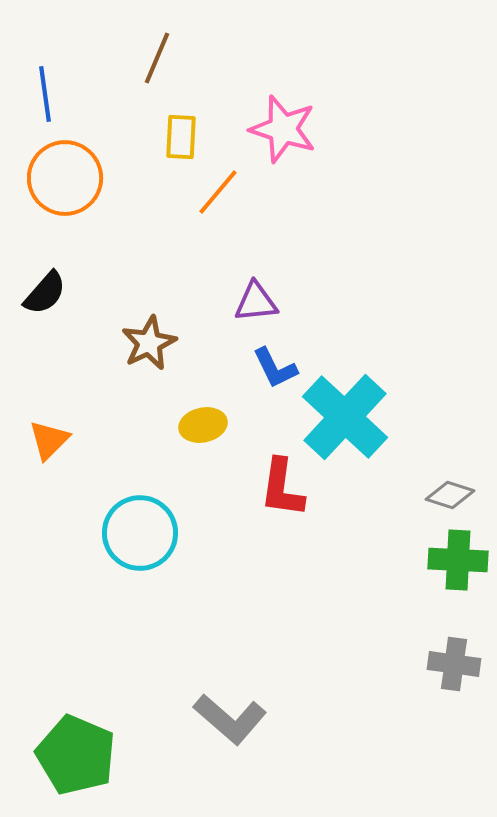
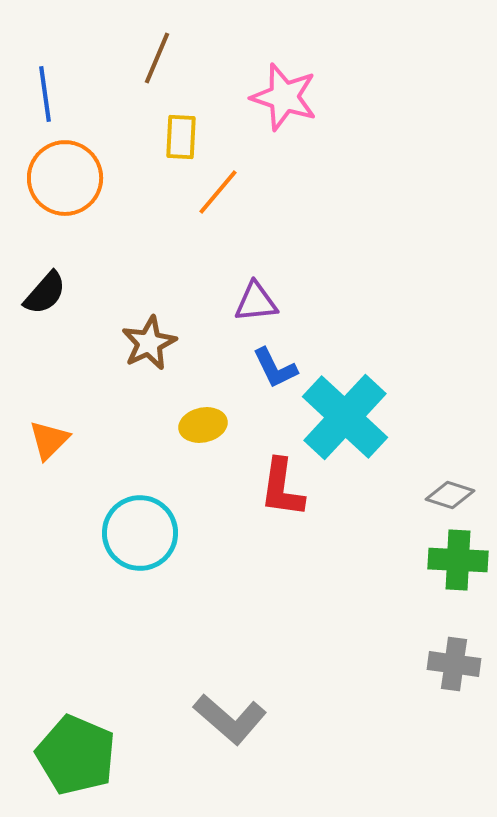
pink star: moved 1 px right, 32 px up
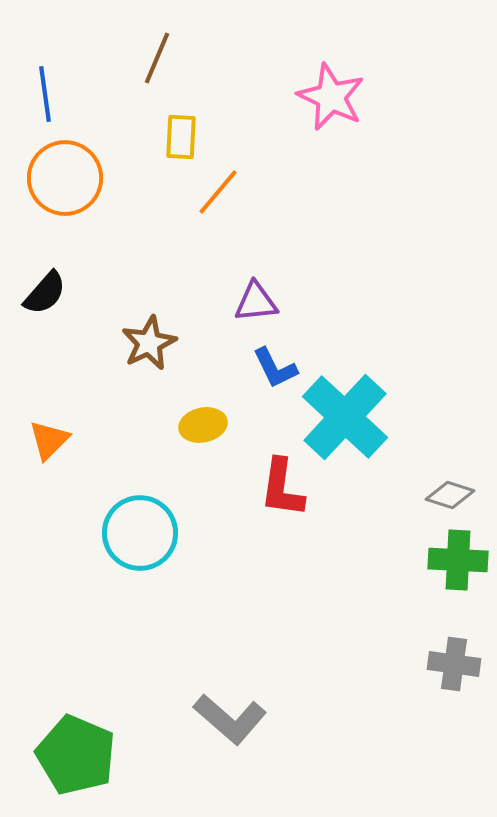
pink star: moved 47 px right; rotated 8 degrees clockwise
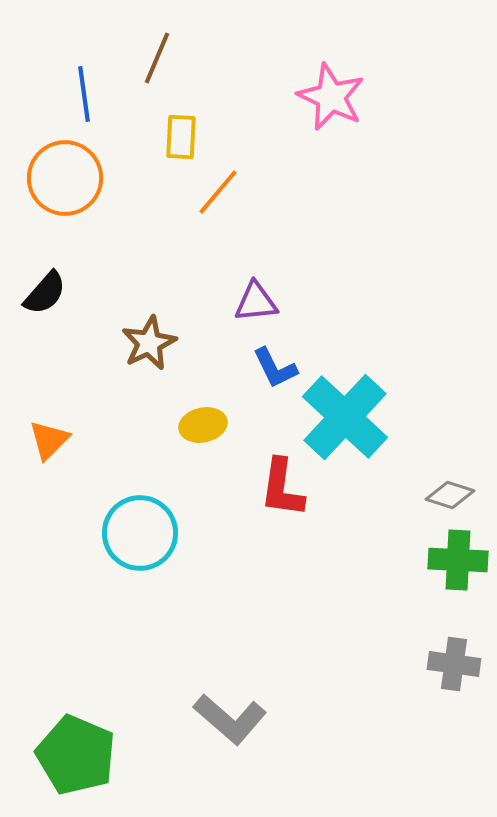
blue line: moved 39 px right
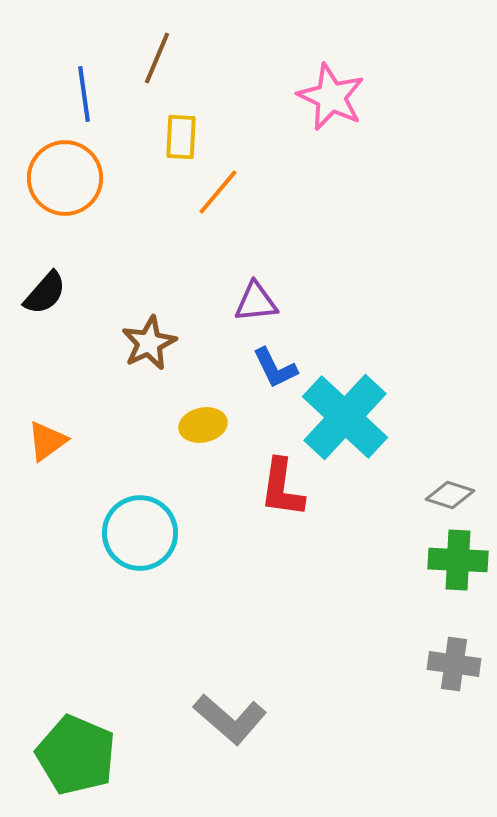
orange triangle: moved 2 px left, 1 px down; rotated 9 degrees clockwise
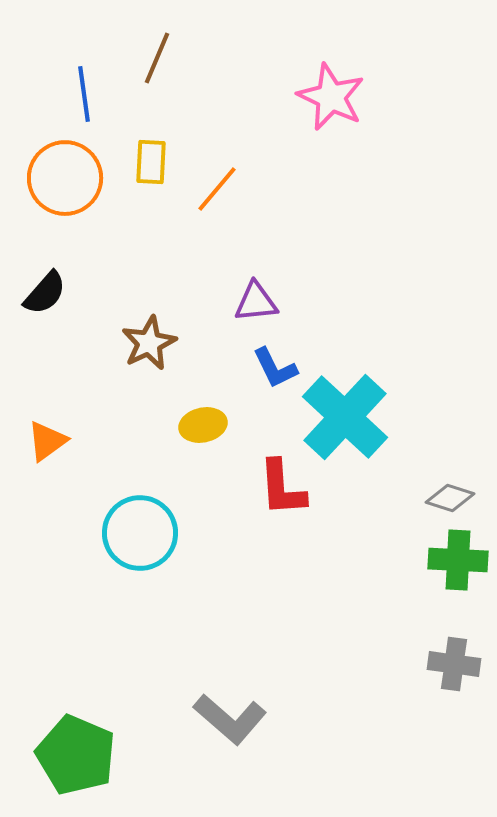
yellow rectangle: moved 30 px left, 25 px down
orange line: moved 1 px left, 3 px up
red L-shape: rotated 12 degrees counterclockwise
gray diamond: moved 3 px down
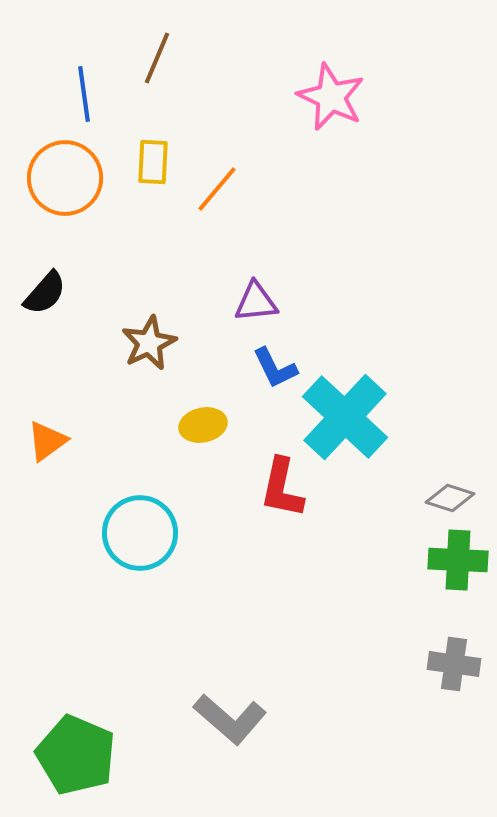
yellow rectangle: moved 2 px right
red L-shape: rotated 16 degrees clockwise
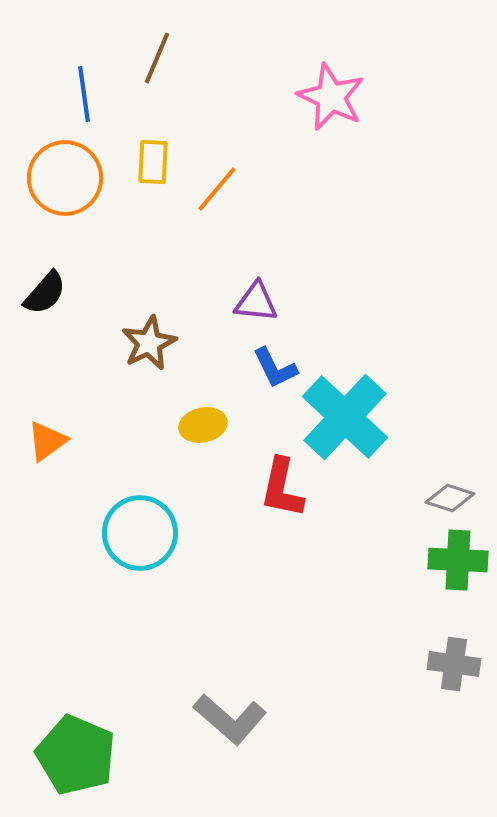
purple triangle: rotated 12 degrees clockwise
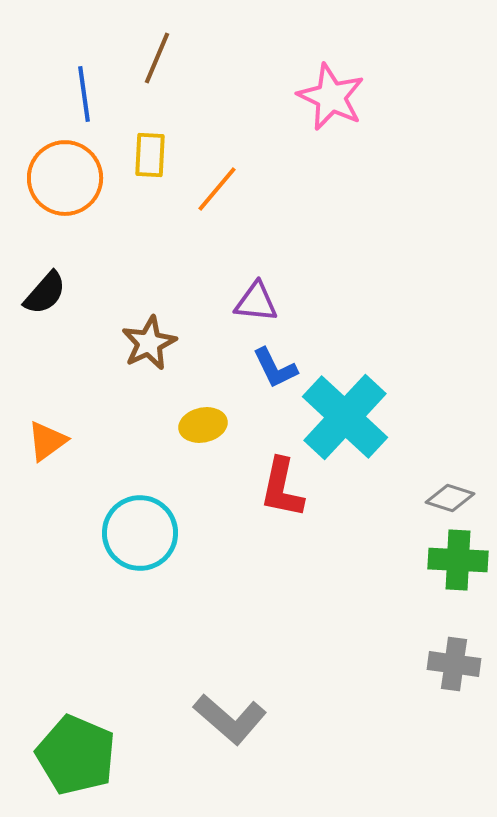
yellow rectangle: moved 3 px left, 7 px up
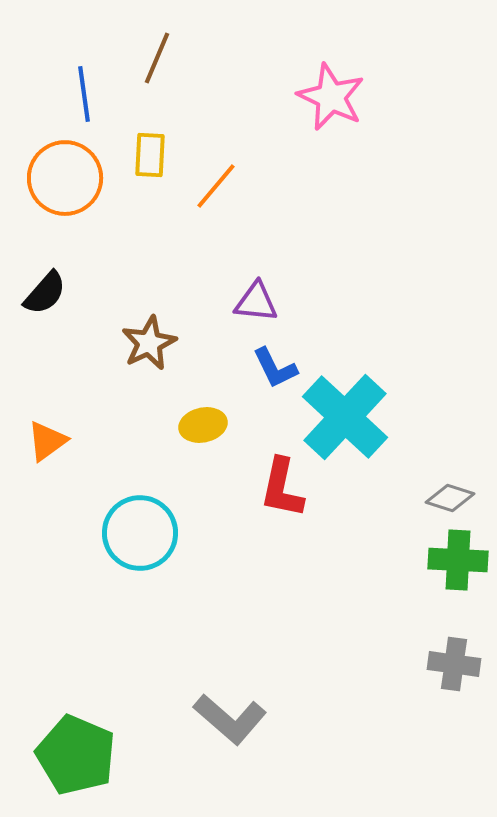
orange line: moved 1 px left, 3 px up
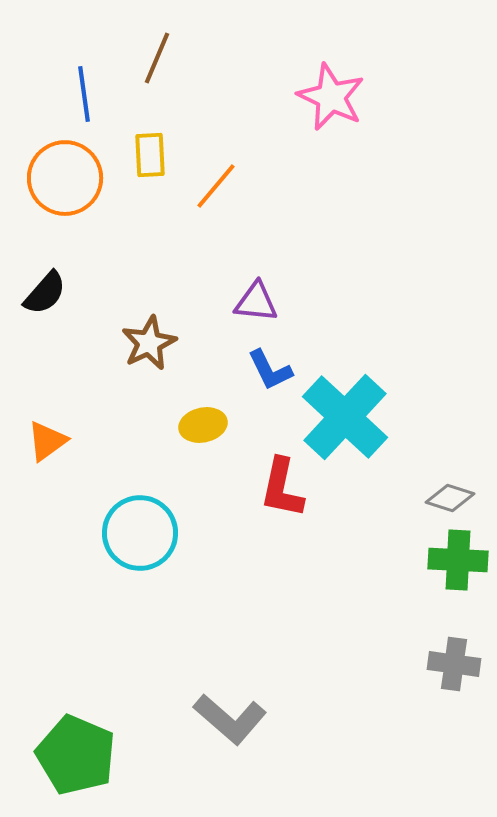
yellow rectangle: rotated 6 degrees counterclockwise
blue L-shape: moved 5 px left, 2 px down
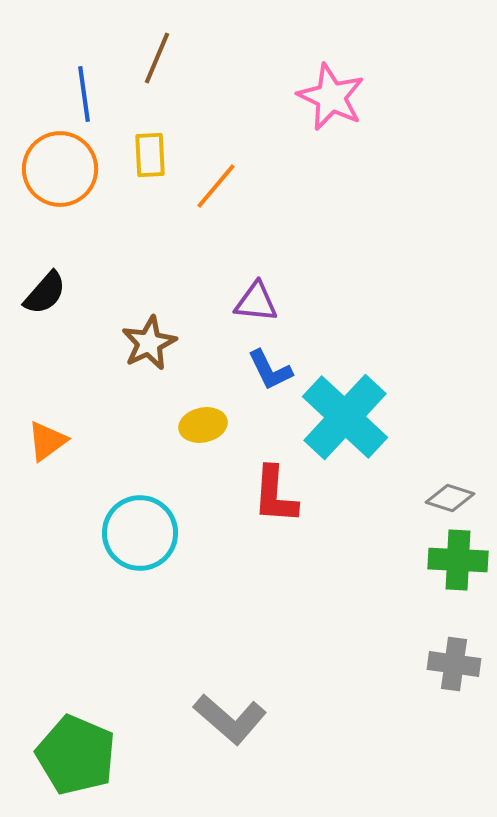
orange circle: moved 5 px left, 9 px up
red L-shape: moved 7 px left, 7 px down; rotated 8 degrees counterclockwise
